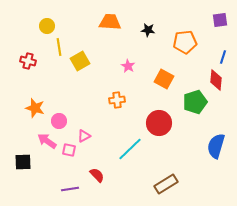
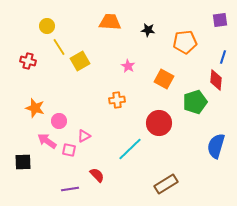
yellow line: rotated 24 degrees counterclockwise
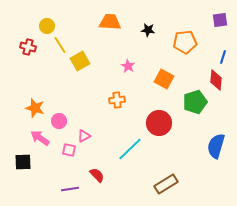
yellow line: moved 1 px right, 2 px up
red cross: moved 14 px up
pink arrow: moved 7 px left, 3 px up
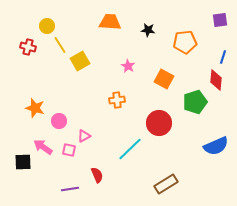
pink arrow: moved 3 px right, 9 px down
blue semicircle: rotated 130 degrees counterclockwise
red semicircle: rotated 21 degrees clockwise
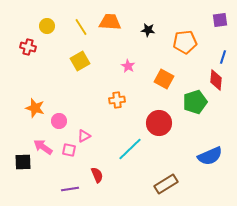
yellow line: moved 21 px right, 18 px up
blue semicircle: moved 6 px left, 10 px down
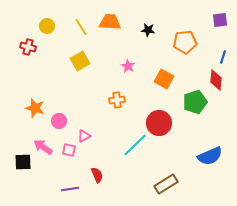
cyan line: moved 5 px right, 4 px up
